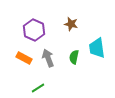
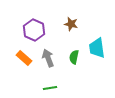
orange rectangle: rotated 14 degrees clockwise
green line: moved 12 px right; rotated 24 degrees clockwise
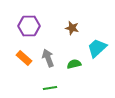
brown star: moved 1 px right, 4 px down
purple hexagon: moved 5 px left, 4 px up; rotated 25 degrees counterclockwise
cyan trapezoid: rotated 55 degrees clockwise
green semicircle: moved 7 px down; rotated 64 degrees clockwise
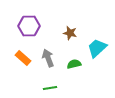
brown star: moved 2 px left, 5 px down
orange rectangle: moved 1 px left
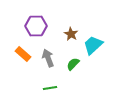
purple hexagon: moved 7 px right
brown star: moved 1 px right, 1 px down; rotated 16 degrees clockwise
cyan trapezoid: moved 4 px left, 3 px up
orange rectangle: moved 4 px up
green semicircle: moved 1 px left; rotated 32 degrees counterclockwise
